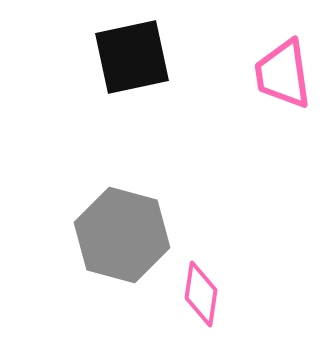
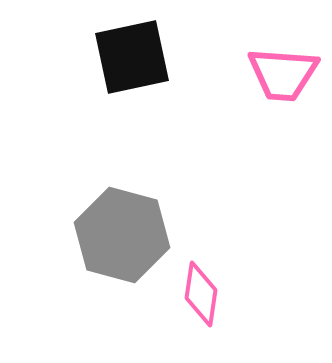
pink trapezoid: rotated 78 degrees counterclockwise
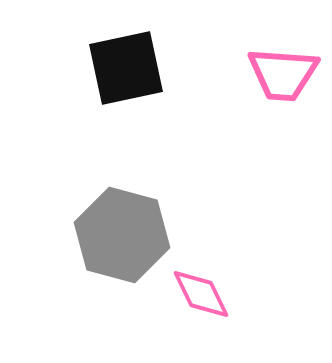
black square: moved 6 px left, 11 px down
pink diamond: rotated 34 degrees counterclockwise
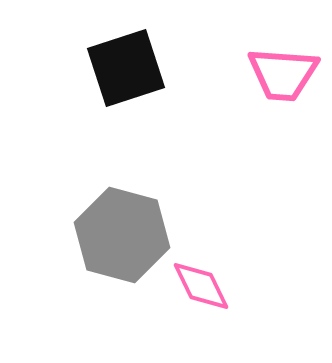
black square: rotated 6 degrees counterclockwise
pink diamond: moved 8 px up
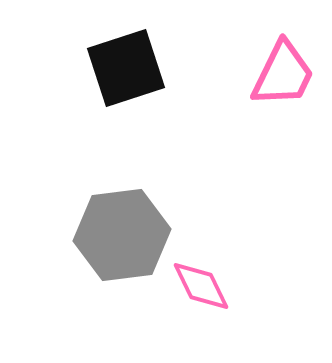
pink trapezoid: rotated 68 degrees counterclockwise
gray hexagon: rotated 22 degrees counterclockwise
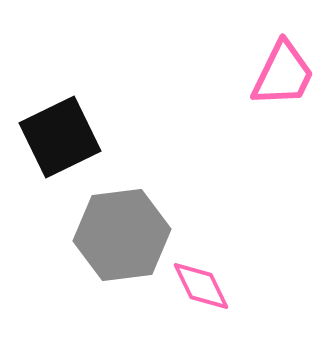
black square: moved 66 px left, 69 px down; rotated 8 degrees counterclockwise
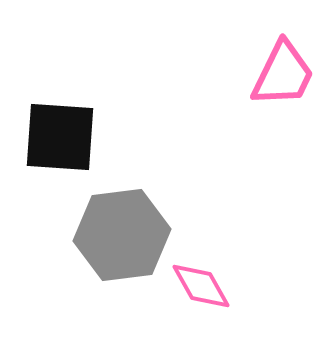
black square: rotated 30 degrees clockwise
pink diamond: rotated 4 degrees counterclockwise
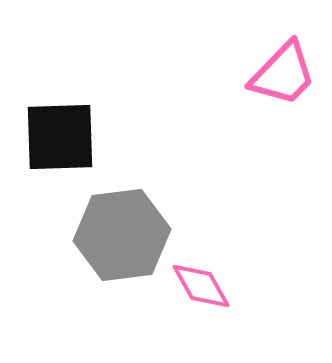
pink trapezoid: rotated 18 degrees clockwise
black square: rotated 6 degrees counterclockwise
